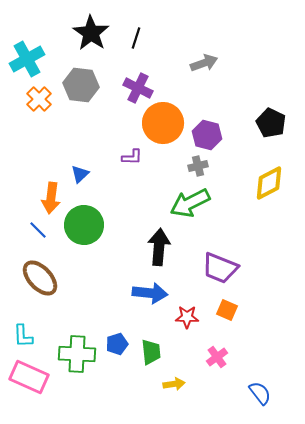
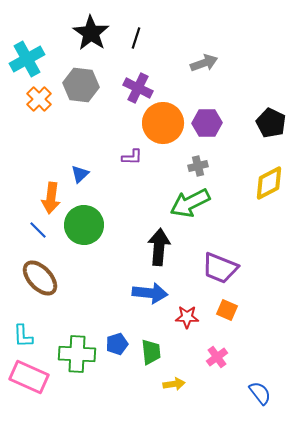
purple hexagon: moved 12 px up; rotated 16 degrees counterclockwise
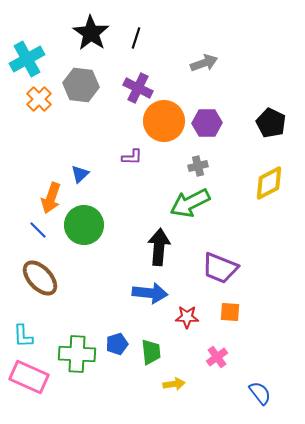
orange circle: moved 1 px right, 2 px up
orange arrow: rotated 12 degrees clockwise
orange square: moved 3 px right, 2 px down; rotated 20 degrees counterclockwise
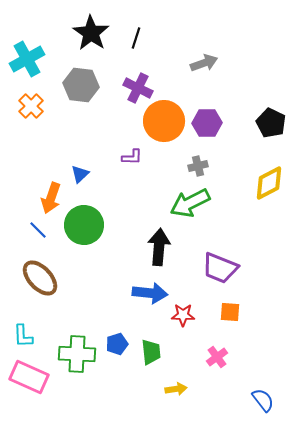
orange cross: moved 8 px left, 7 px down
red star: moved 4 px left, 2 px up
yellow arrow: moved 2 px right, 5 px down
blue semicircle: moved 3 px right, 7 px down
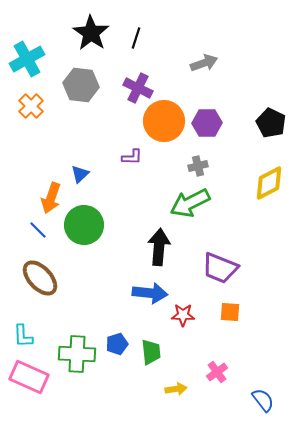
pink cross: moved 15 px down
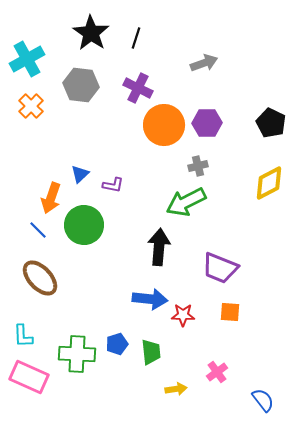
orange circle: moved 4 px down
purple L-shape: moved 19 px left, 28 px down; rotated 10 degrees clockwise
green arrow: moved 4 px left, 1 px up
blue arrow: moved 6 px down
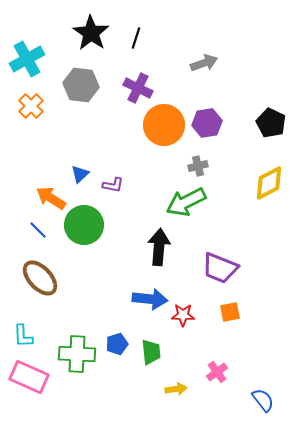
purple hexagon: rotated 8 degrees counterclockwise
orange arrow: rotated 104 degrees clockwise
orange square: rotated 15 degrees counterclockwise
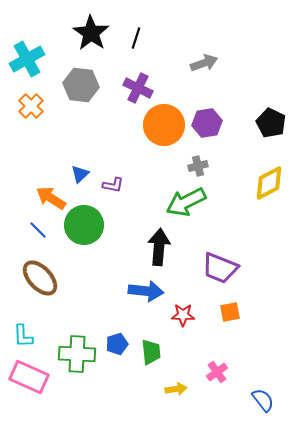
blue arrow: moved 4 px left, 8 px up
